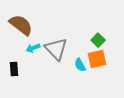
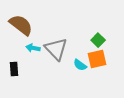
cyan arrow: rotated 32 degrees clockwise
cyan semicircle: rotated 24 degrees counterclockwise
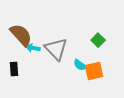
brown semicircle: moved 10 px down; rotated 10 degrees clockwise
orange square: moved 3 px left, 12 px down
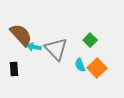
green square: moved 8 px left
cyan arrow: moved 1 px right, 1 px up
cyan semicircle: rotated 32 degrees clockwise
orange square: moved 3 px right, 3 px up; rotated 30 degrees counterclockwise
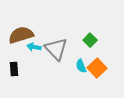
brown semicircle: rotated 65 degrees counterclockwise
cyan semicircle: moved 1 px right, 1 px down
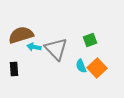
green square: rotated 24 degrees clockwise
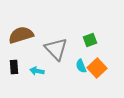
cyan arrow: moved 3 px right, 24 px down
black rectangle: moved 2 px up
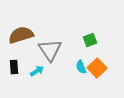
gray triangle: moved 6 px left, 1 px down; rotated 10 degrees clockwise
cyan semicircle: moved 1 px down
cyan arrow: rotated 136 degrees clockwise
